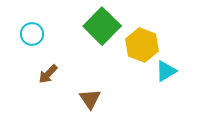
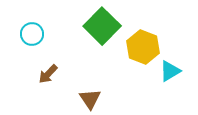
yellow hexagon: moved 1 px right, 2 px down
cyan triangle: moved 4 px right
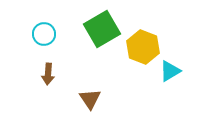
green square: moved 3 px down; rotated 15 degrees clockwise
cyan circle: moved 12 px right
brown arrow: rotated 40 degrees counterclockwise
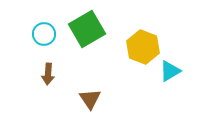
green square: moved 15 px left
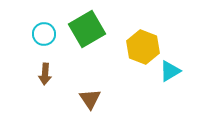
brown arrow: moved 3 px left
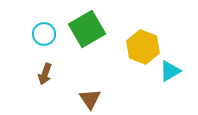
brown arrow: rotated 15 degrees clockwise
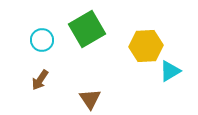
cyan circle: moved 2 px left, 6 px down
yellow hexagon: moved 3 px right, 1 px up; rotated 24 degrees counterclockwise
brown arrow: moved 5 px left, 6 px down; rotated 15 degrees clockwise
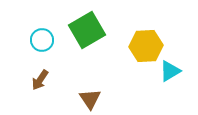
green square: moved 1 px down
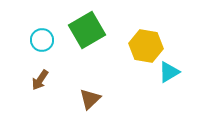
yellow hexagon: rotated 12 degrees clockwise
cyan triangle: moved 1 px left, 1 px down
brown triangle: rotated 20 degrees clockwise
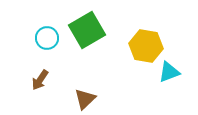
cyan circle: moved 5 px right, 2 px up
cyan triangle: rotated 10 degrees clockwise
brown triangle: moved 5 px left
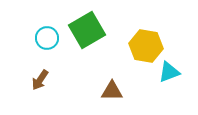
brown triangle: moved 27 px right, 8 px up; rotated 45 degrees clockwise
